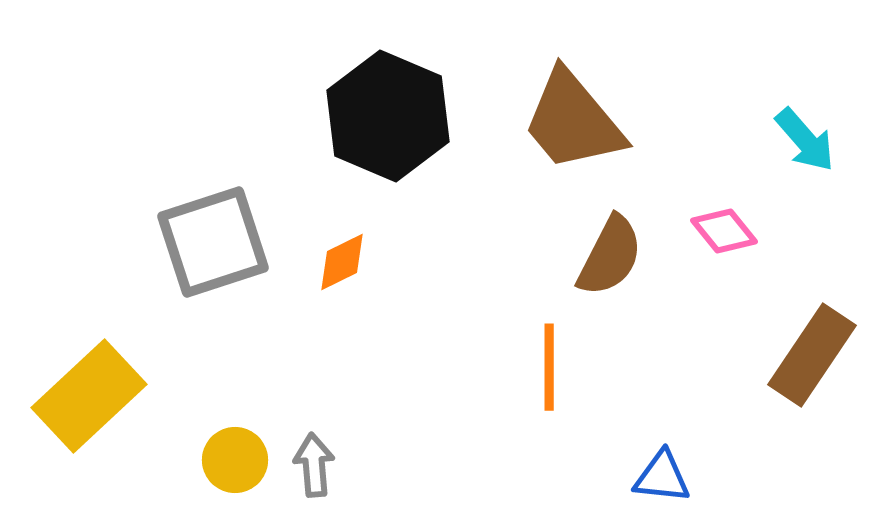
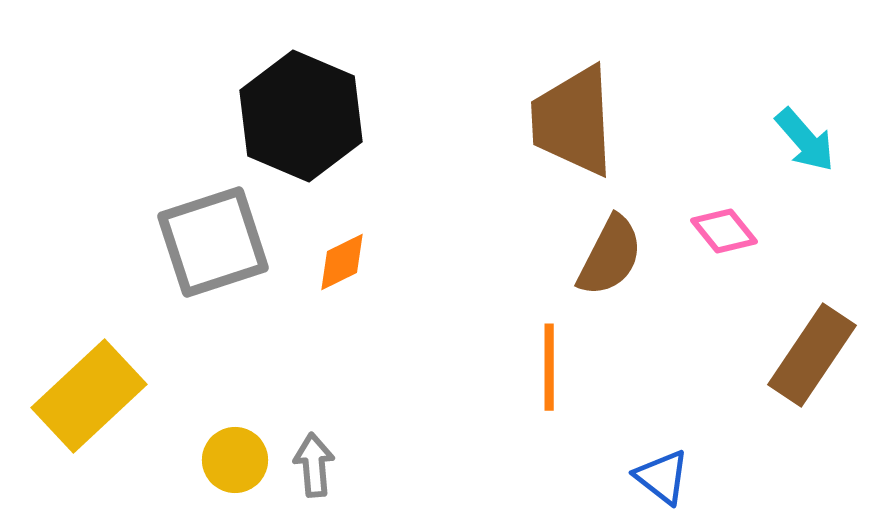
black hexagon: moved 87 px left
brown trapezoid: rotated 37 degrees clockwise
blue triangle: rotated 32 degrees clockwise
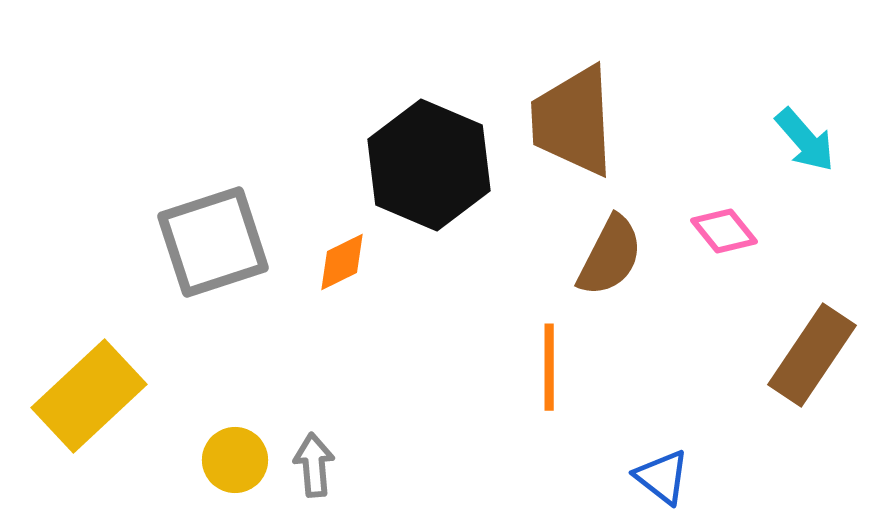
black hexagon: moved 128 px right, 49 px down
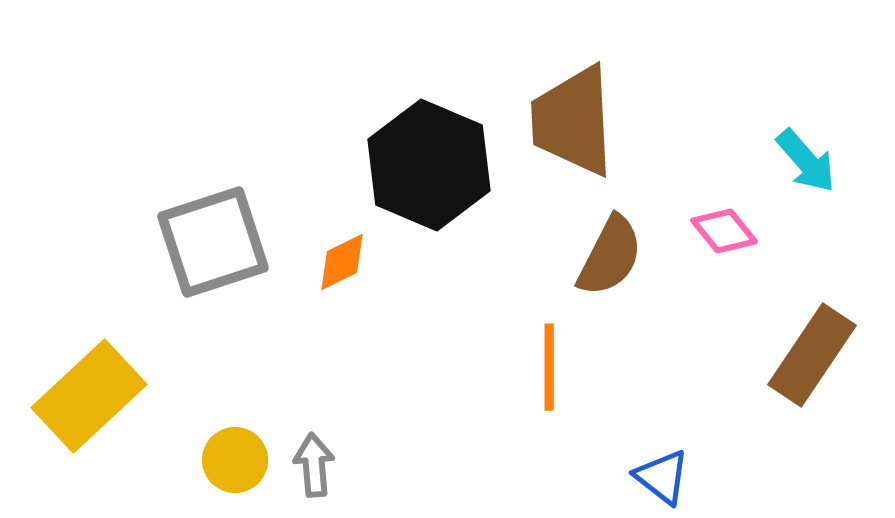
cyan arrow: moved 1 px right, 21 px down
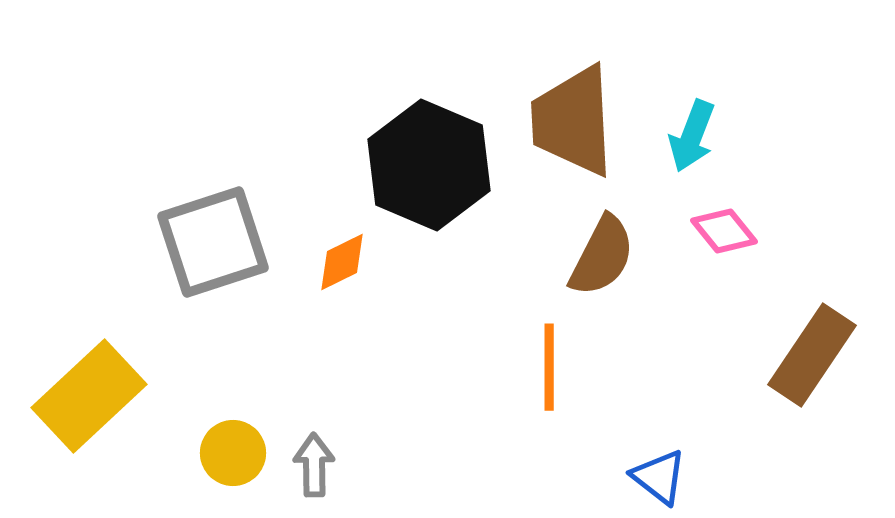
cyan arrow: moved 114 px left, 25 px up; rotated 62 degrees clockwise
brown semicircle: moved 8 px left
yellow circle: moved 2 px left, 7 px up
gray arrow: rotated 4 degrees clockwise
blue triangle: moved 3 px left
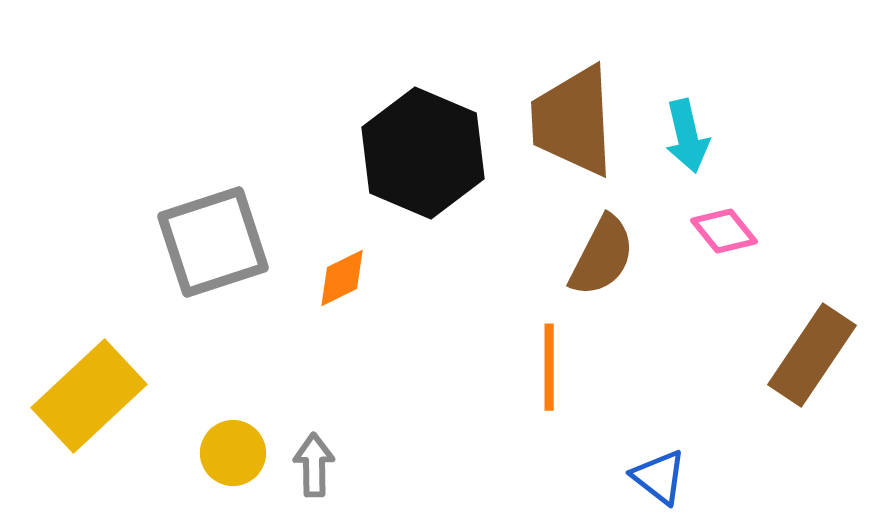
cyan arrow: moved 5 px left; rotated 34 degrees counterclockwise
black hexagon: moved 6 px left, 12 px up
orange diamond: moved 16 px down
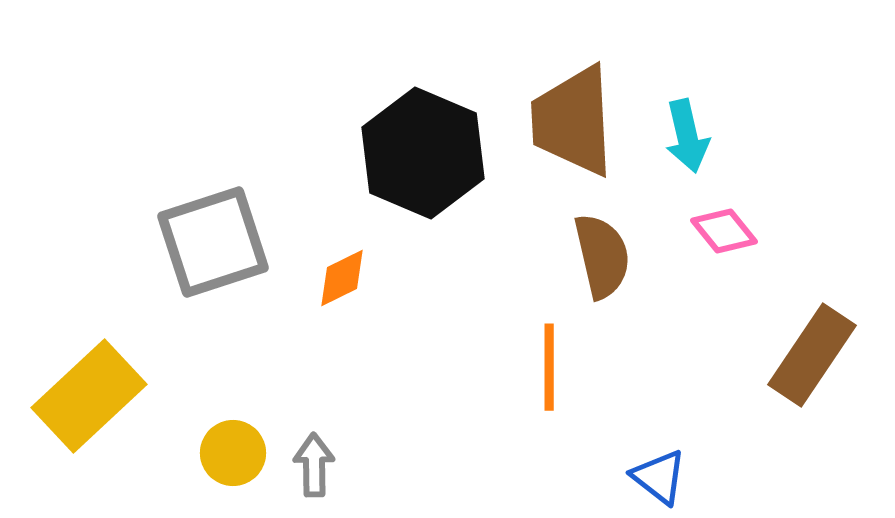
brown semicircle: rotated 40 degrees counterclockwise
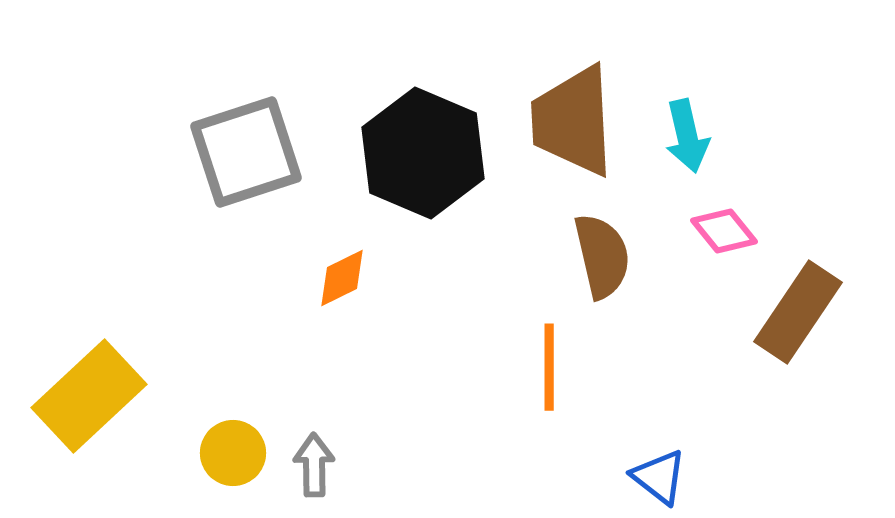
gray square: moved 33 px right, 90 px up
brown rectangle: moved 14 px left, 43 px up
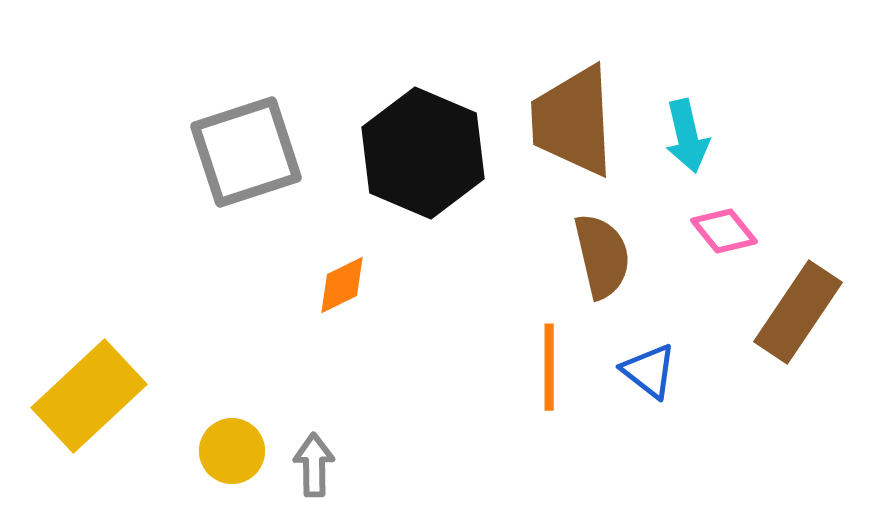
orange diamond: moved 7 px down
yellow circle: moved 1 px left, 2 px up
blue triangle: moved 10 px left, 106 px up
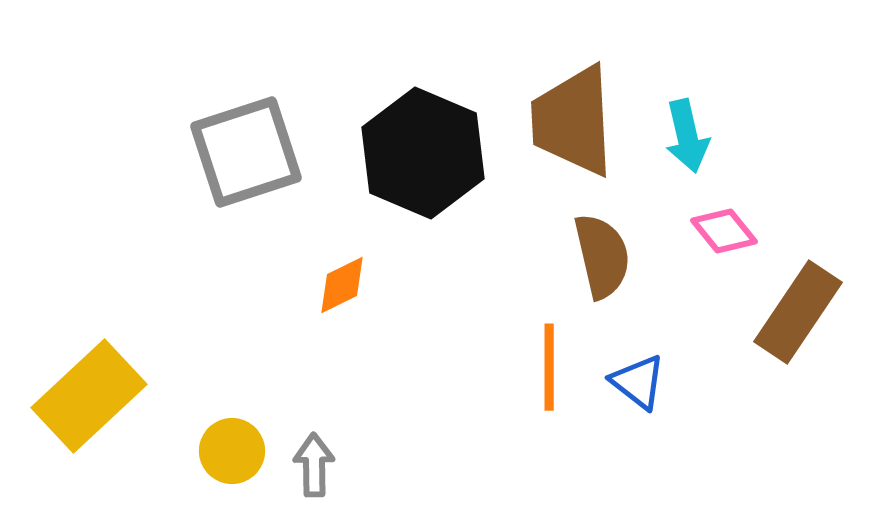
blue triangle: moved 11 px left, 11 px down
